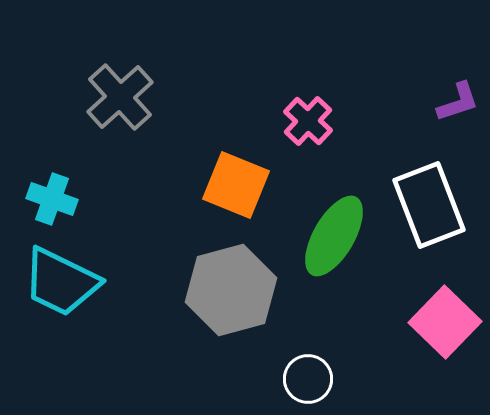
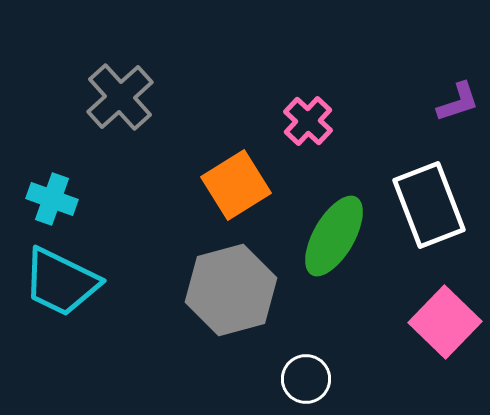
orange square: rotated 36 degrees clockwise
white circle: moved 2 px left
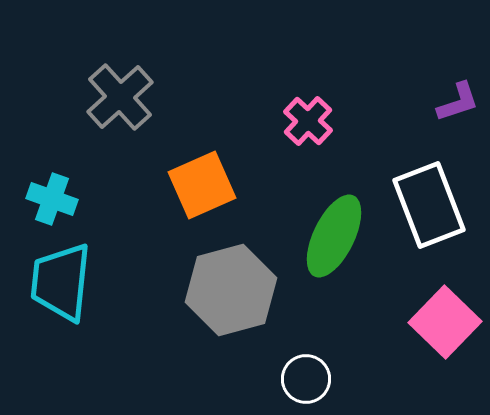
orange square: moved 34 px left; rotated 8 degrees clockwise
green ellipse: rotated 4 degrees counterclockwise
cyan trapezoid: rotated 70 degrees clockwise
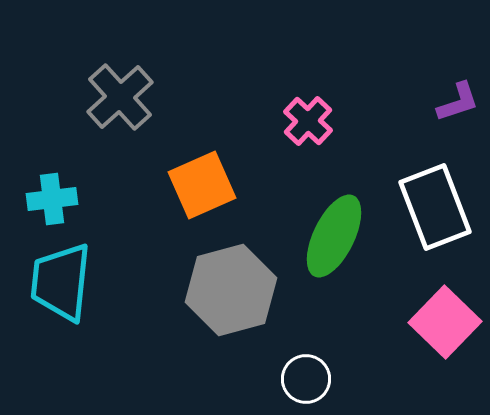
cyan cross: rotated 27 degrees counterclockwise
white rectangle: moved 6 px right, 2 px down
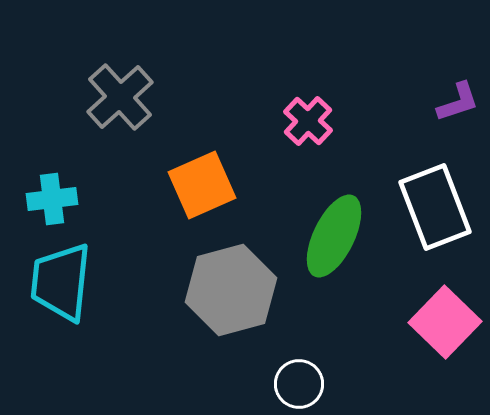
white circle: moved 7 px left, 5 px down
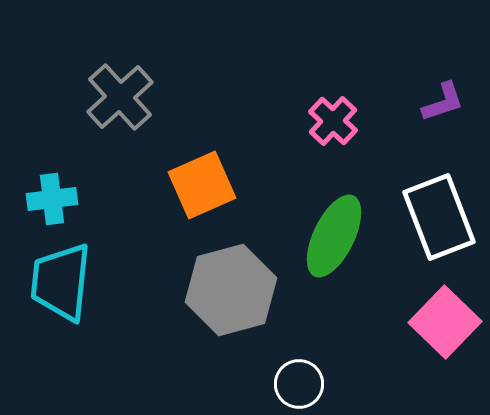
purple L-shape: moved 15 px left
pink cross: moved 25 px right
white rectangle: moved 4 px right, 10 px down
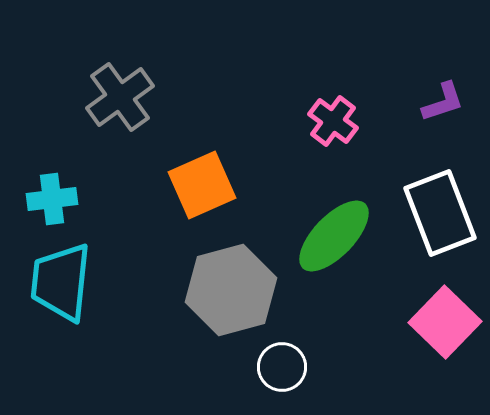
gray cross: rotated 6 degrees clockwise
pink cross: rotated 6 degrees counterclockwise
white rectangle: moved 1 px right, 4 px up
green ellipse: rotated 18 degrees clockwise
white circle: moved 17 px left, 17 px up
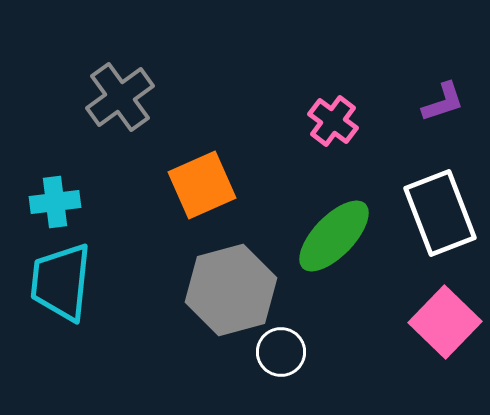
cyan cross: moved 3 px right, 3 px down
white circle: moved 1 px left, 15 px up
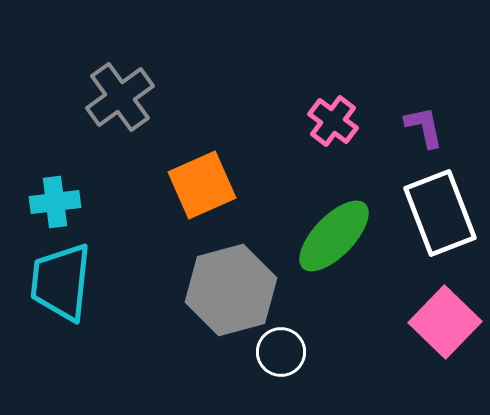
purple L-shape: moved 19 px left, 25 px down; rotated 84 degrees counterclockwise
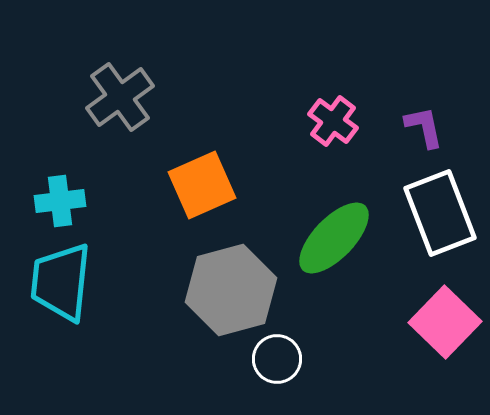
cyan cross: moved 5 px right, 1 px up
green ellipse: moved 2 px down
white circle: moved 4 px left, 7 px down
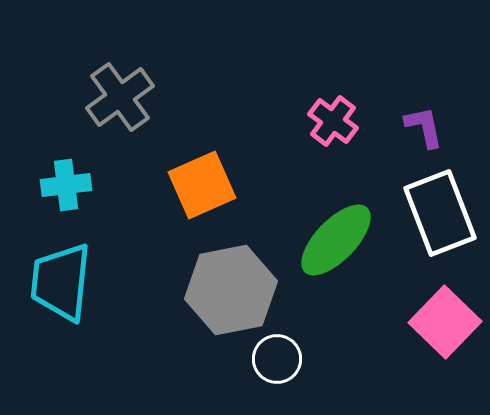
cyan cross: moved 6 px right, 16 px up
green ellipse: moved 2 px right, 2 px down
gray hexagon: rotated 4 degrees clockwise
